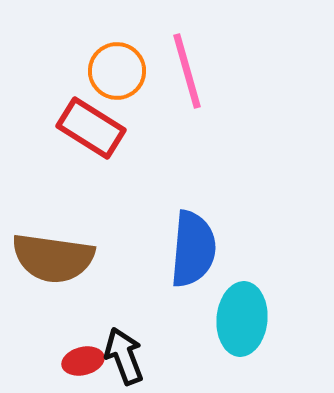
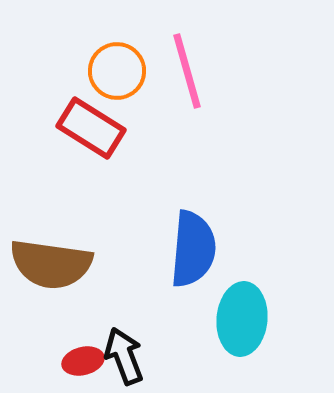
brown semicircle: moved 2 px left, 6 px down
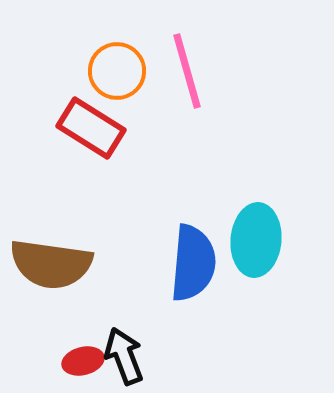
blue semicircle: moved 14 px down
cyan ellipse: moved 14 px right, 79 px up
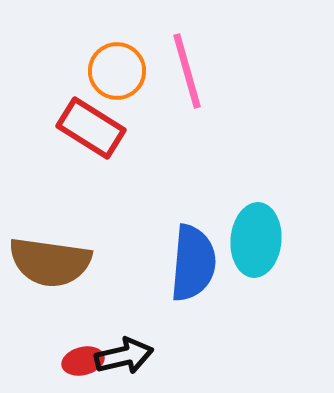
brown semicircle: moved 1 px left, 2 px up
black arrow: rotated 98 degrees clockwise
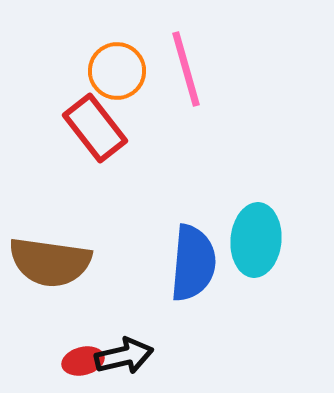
pink line: moved 1 px left, 2 px up
red rectangle: moved 4 px right; rotated 20 degrees clockwise
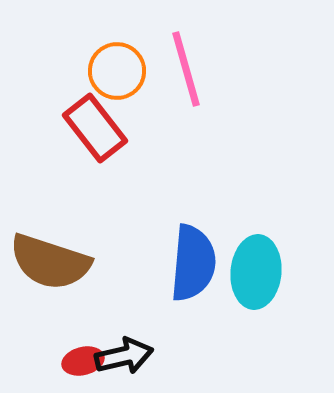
cyan ellipse: moved 32 px down
brown semicircle: rotated 10 degrees clockwise
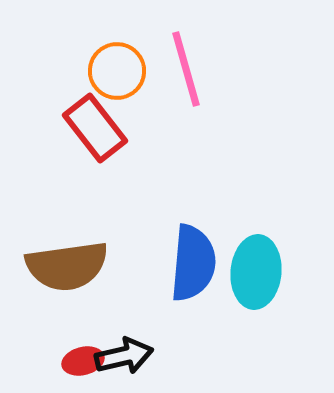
brown semicircle: moved 17 px right, 4 px down; rotated 26 degrees counterclockwise
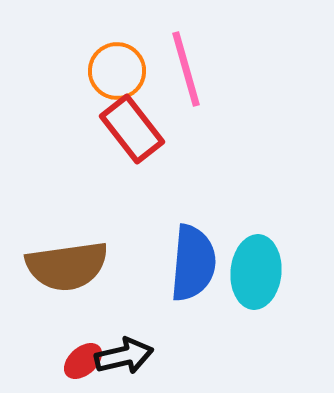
red rectangle: moved 37 px right, 1 px down
red ellipse: rotated 27 degrees counterclockwise
